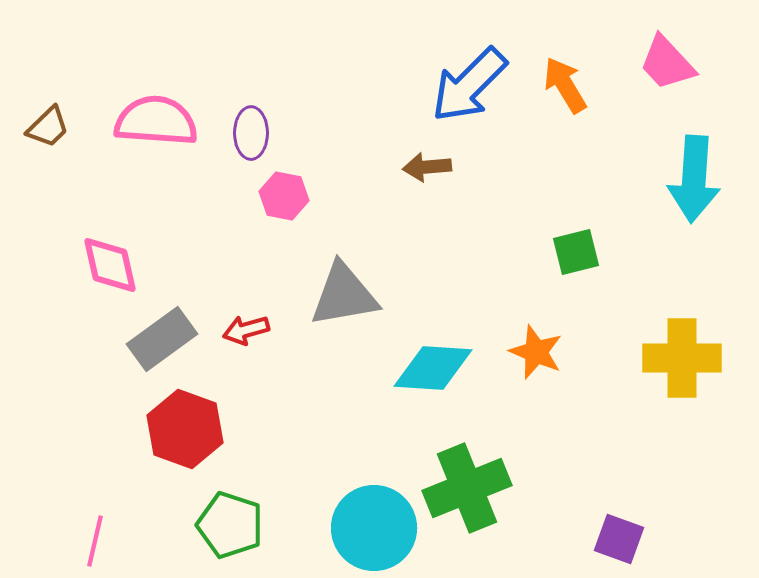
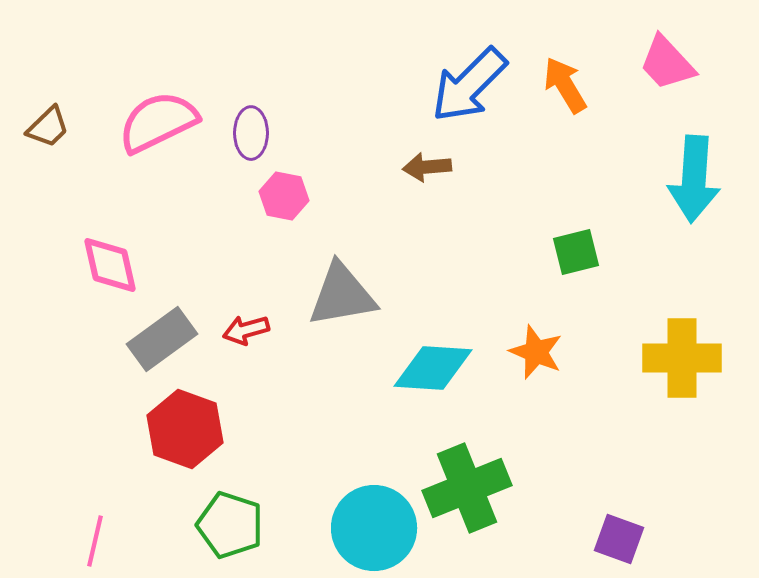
pink semicircle: moved 2 px right, 1 px down; rotated 30 degrees counterclockwise
gray triangle: moved 2 px left
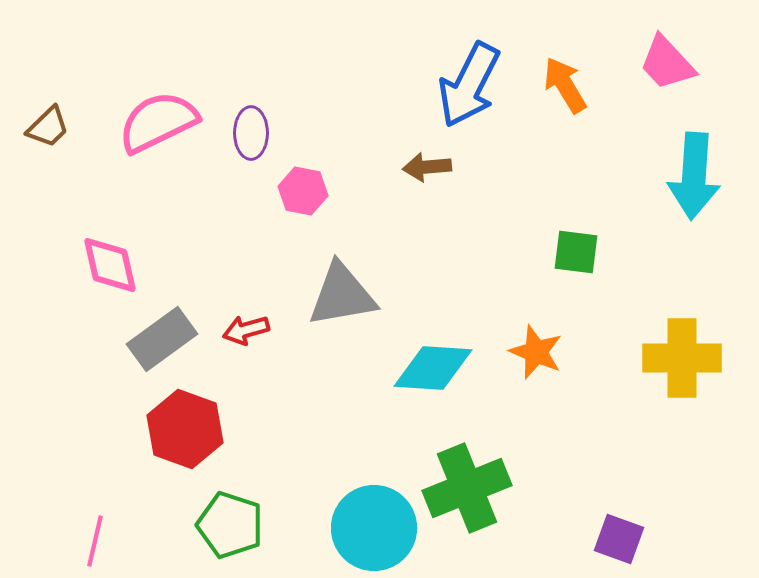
blue arrow: rotated 18 degrees counterclockwise
cyan arrow: moved 3 px up
pink hexagon: moved 19 px right, 5 px up
green square: rotated 21 degrees clockwise
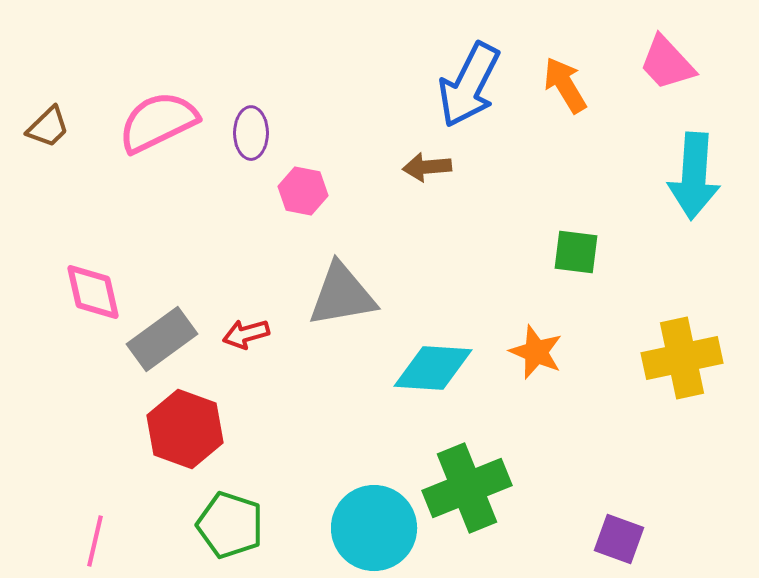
pink diamond: moved 17 px left, 27 px down
red arrow: moved 4 px down
yellow cross: rotated 12 degrees counterclockwise
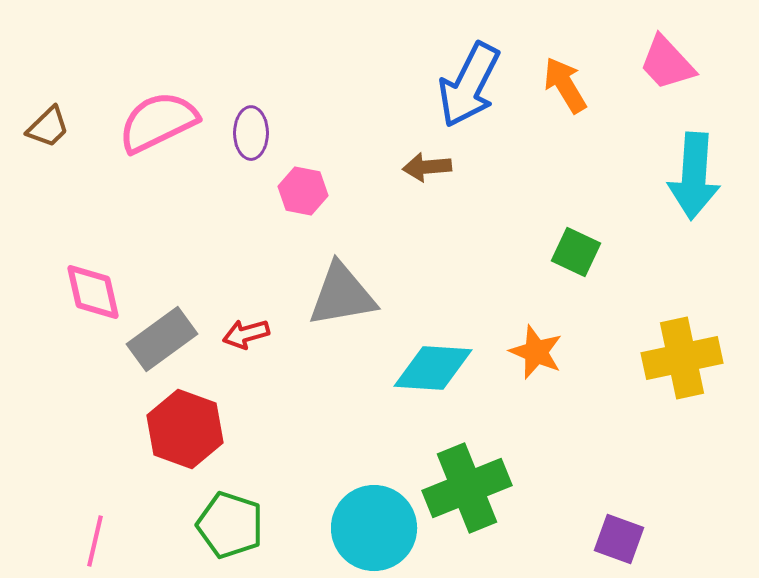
green square: rotated 18 degrees clockwise
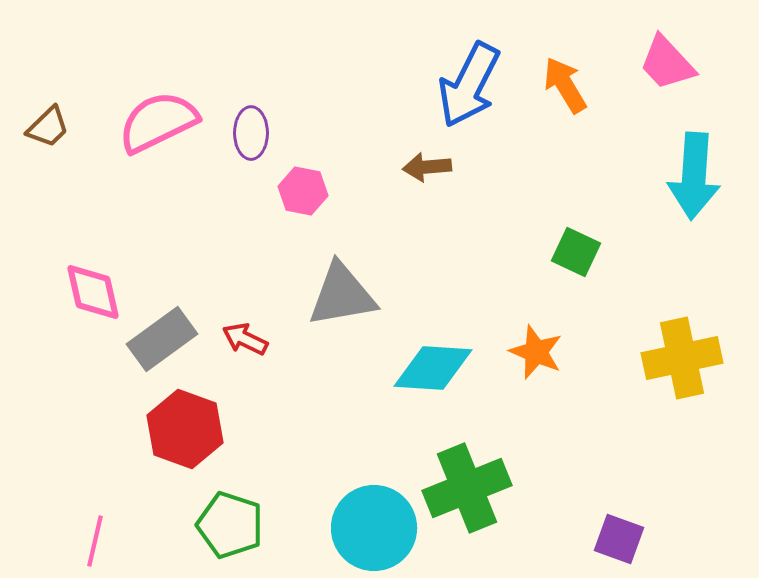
red arrow: moved 1 px left, 5 px down; rotated 42 degrees clockwise
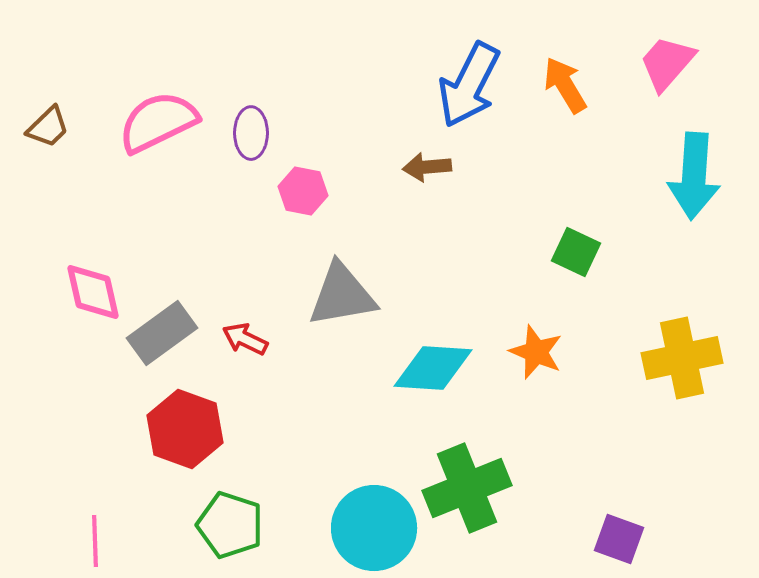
pink trapezoid: rotated 84 degrees clockwise
gray rectangle: moved 6 px up
pink line: rotated 15 degrees counterclockwise
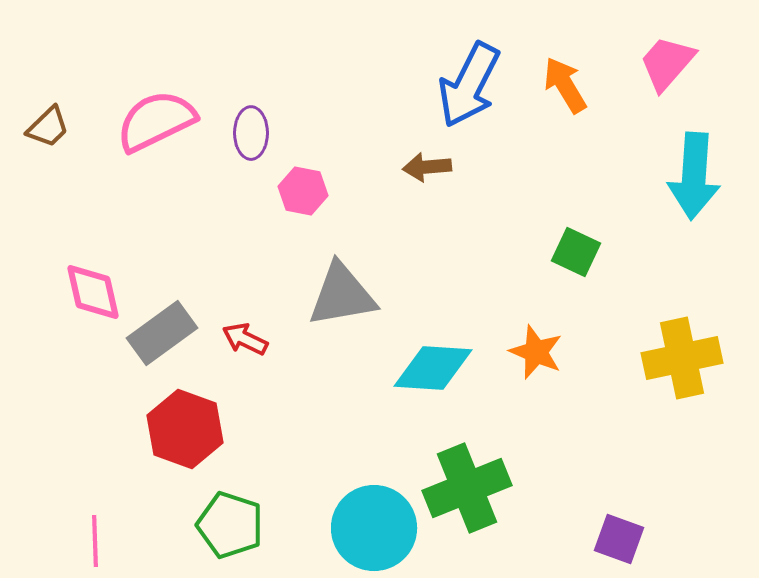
pink semicircle: moved 2 px left, 1 px up
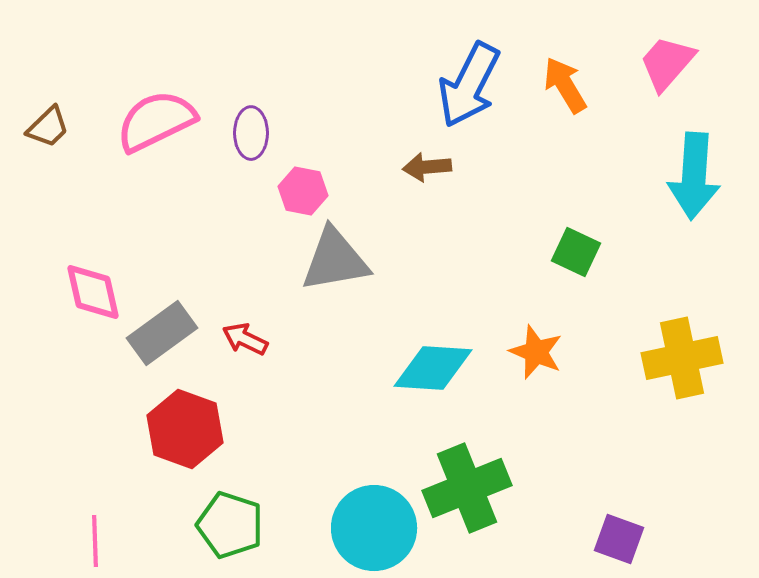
gray triangle: moved 7 px left, 35 px up
